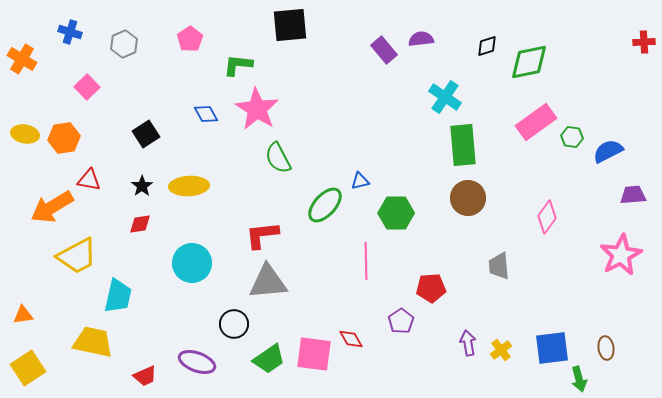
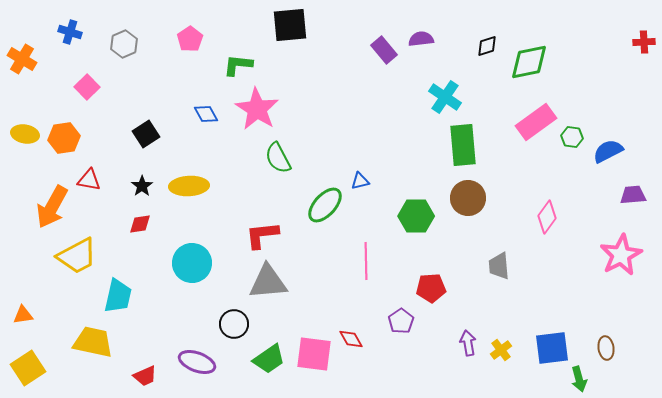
orange arrow at (52, 207): rotated 30 degrees counterclockwise
green hexagon at (396, 213): moved 20 px right, 3 px down
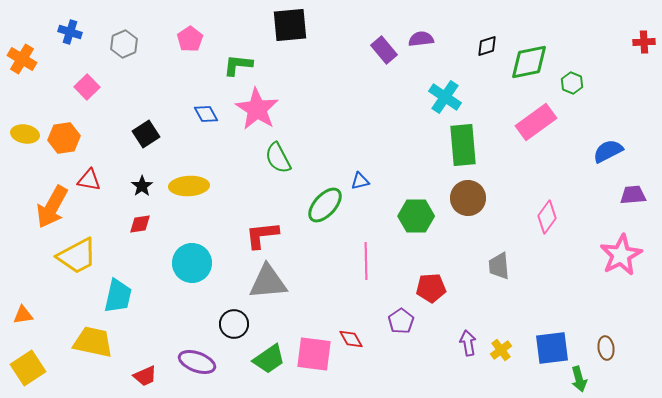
green hexagon at (572, 137): moved 54 px up; rotated 15 degrees clockwise
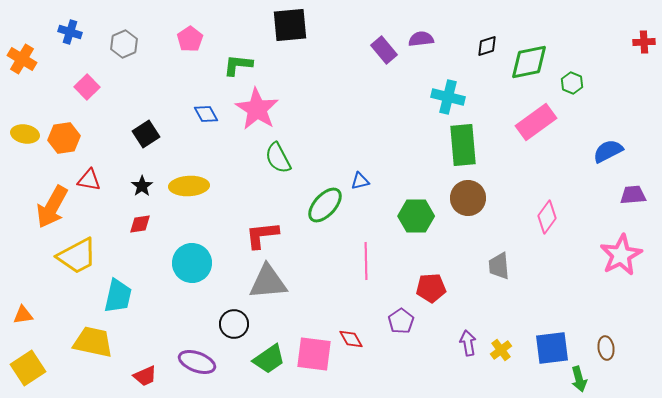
cyan cross at (445, 97): moved 3 px right; rotated 20 degrees counterclockwise
